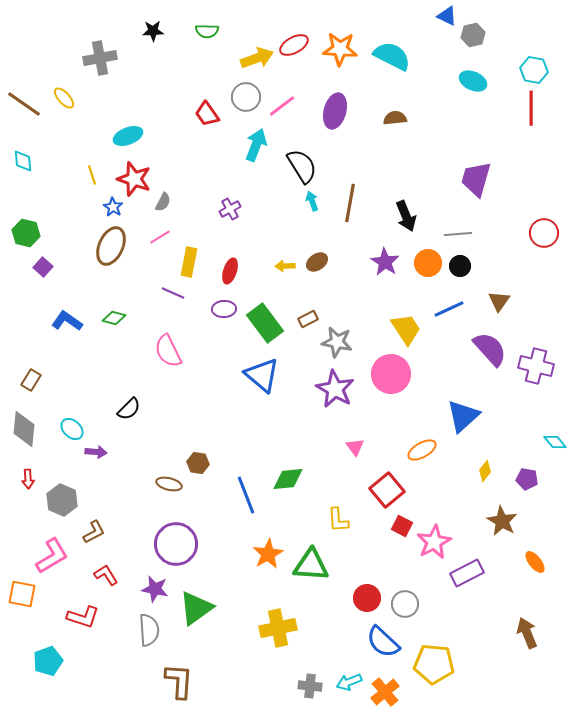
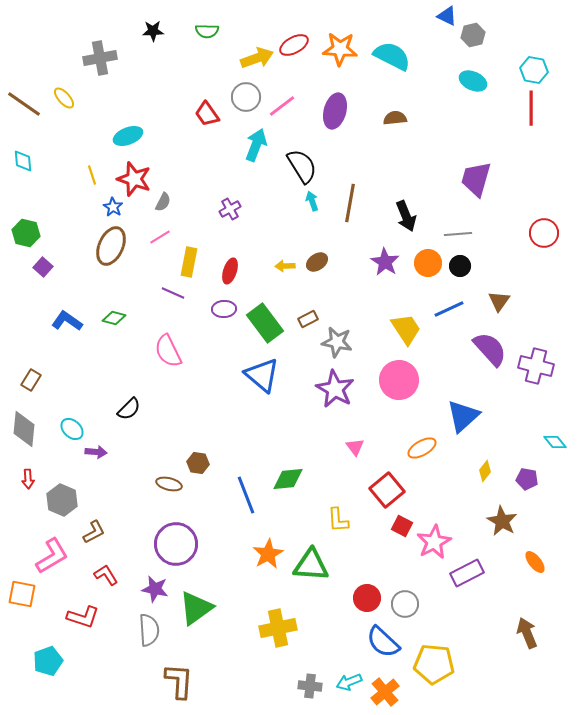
pink circle at (391, 374): moved 8 px right, 6 px down
orange ellipse at (422, 450): moved 2 px up
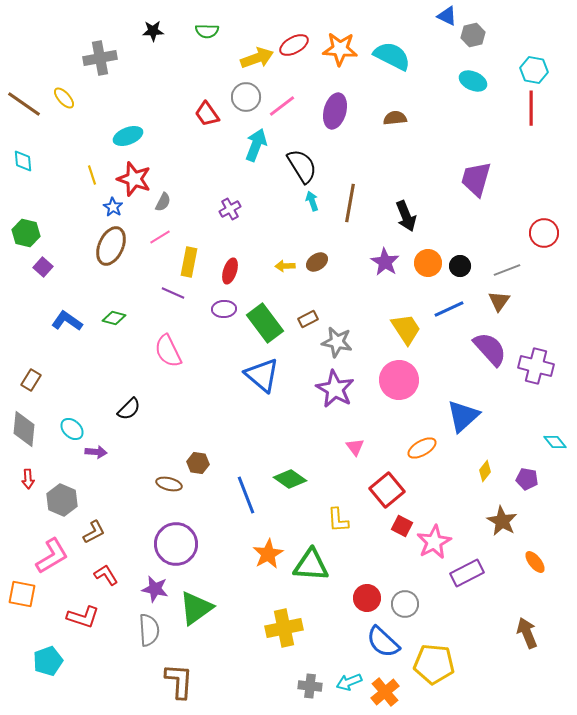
gray line at (458, 234): moved 49 px right, 36 px down; rotated 16 degrees counterclockwise
green diamond at (288, 479): moved 2 px right; rotated 40 degrees clockwise
yellow cross at (278, 628): moved 6 px right
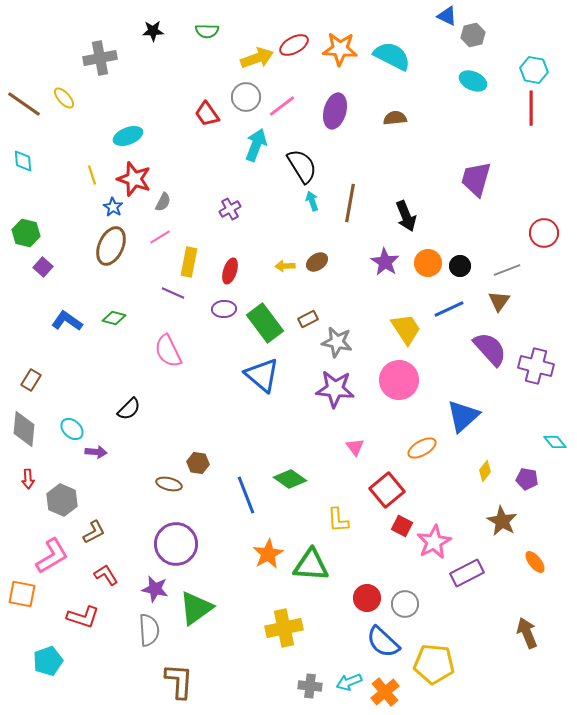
purple star at (335, 389): rotated 24 degrees counterclockwise
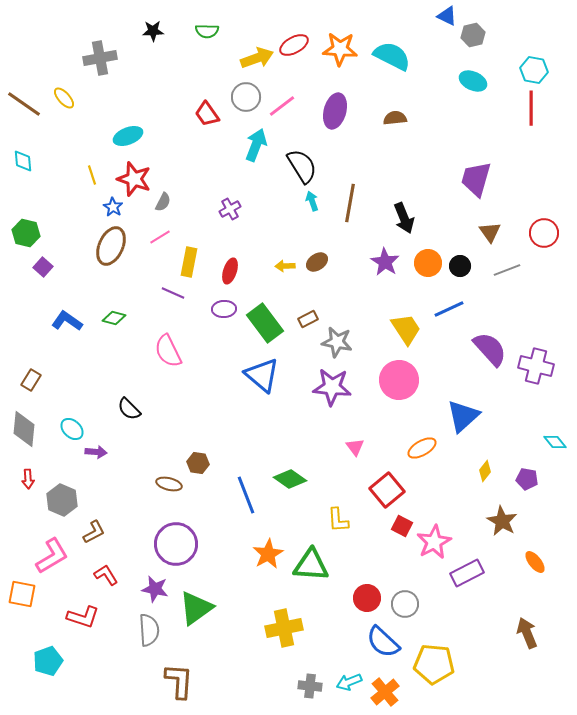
black arrow at (406, 216): moved 2 px left, 2 px down
brown triangle at (499, 301): moved 9 px left, 69 px up; rotated 10 degrees counterclockwise
purple star at (335, 389): moved 3 px left, 2 px up
black semicircle at (129, 409): rotated 90 degrees clockwise
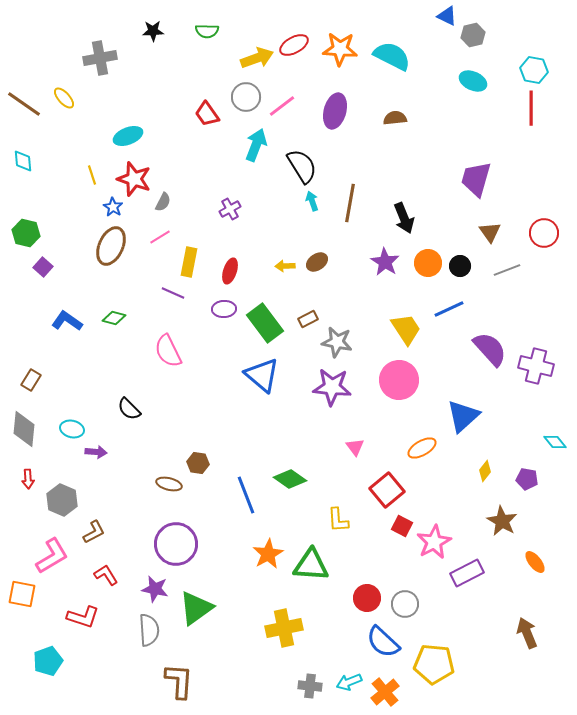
cyan ellipse at (72, 429): rotated 30 degrees counterclockwise
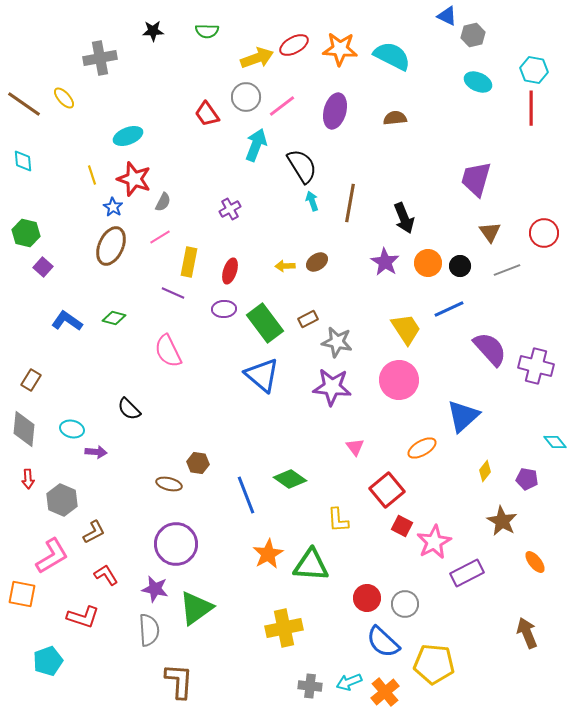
cyan ellipse at (473, 81): moved 5 px right, 1 px down
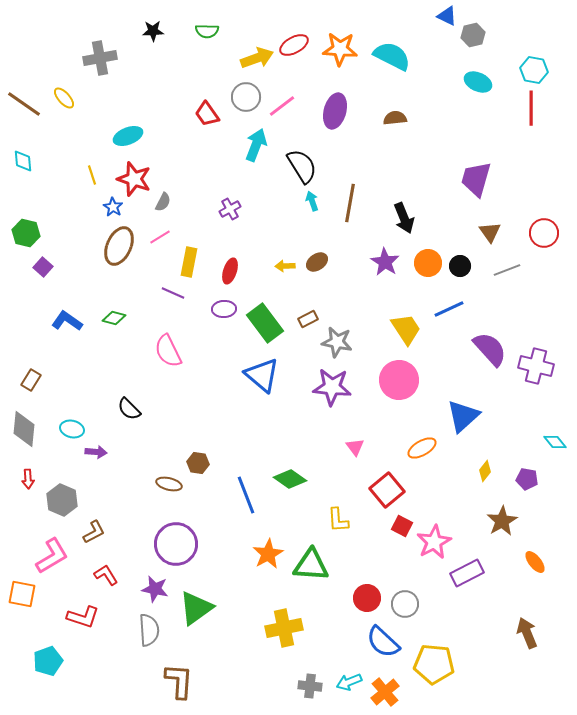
brown ellipse at (111, 246): moved 8 px right
brown star at (502, 521): rotated 12 degrees clockwise
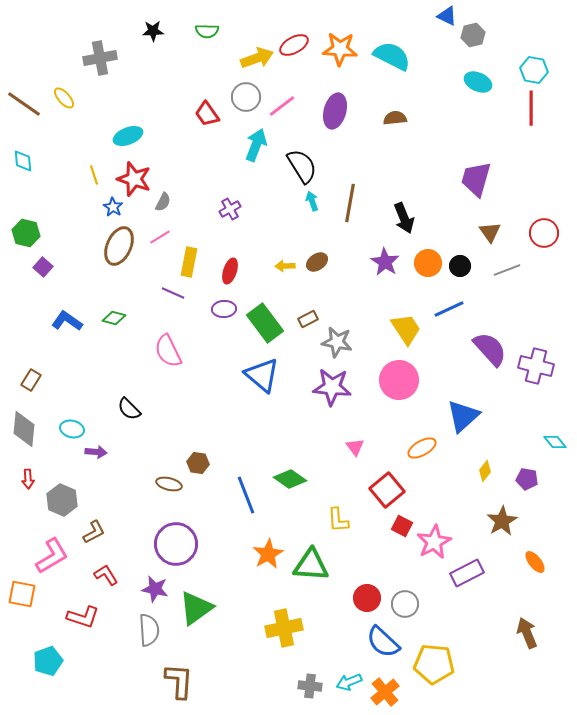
yellow line at (92, 175): moved 2 px right
